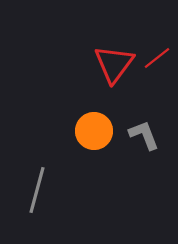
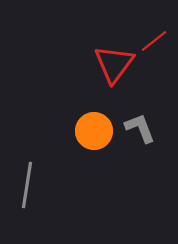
red line: moved 3 px left, 17 px up
gray L-shape: moved 4 px left, 7 px up
gray line: moved 10 px left, 5 px up; rotated 6 degrees counterclockwise
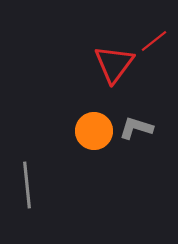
gray L-shape: moved 4 px left; rotated 52 degrees counterclockwise
gray line: rotated 15 degrees counterclockwise
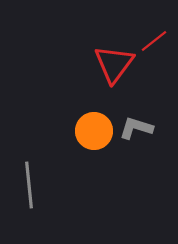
gray line: moved 2 px right
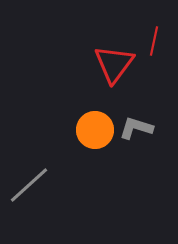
red line: rotated 40 degrees counterclockwise
orange circle: moved 1 px right, 1 px up
gray line: rotated 54 degrees clockwise
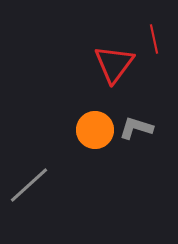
red line: moved 2 px up; rotated 24 degrees counterclockwise
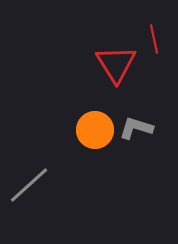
red triangle: moved 2 px right; rotated 9 degrees counterclockwise
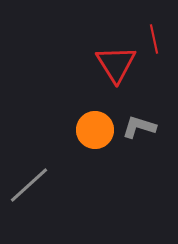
gray L-shape: moved 3 px right, 1 px up
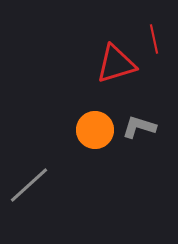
red triangle: rotated 45 degrees clockwise
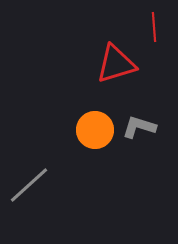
red line: moved 12 px up; rotated 8 degrees clockwise
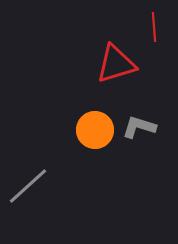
gray line: moved 1 px left, 1 px down
